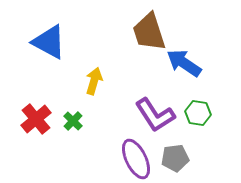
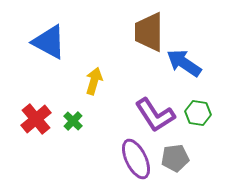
brown trapezoid: rotated 18 degrees clockwise
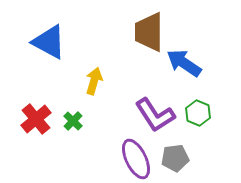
green hexagon: rotated 15 degrees clockwise
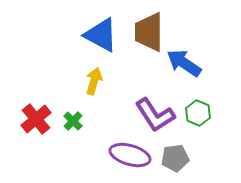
blue triangle: moved 52 px right, 7 px up
purple ellipse: moved 6 px left, 4 px up; rotated 48 degrees counterclockwise
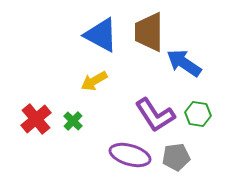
yellow arrow: rotated 136 degrees counterclockwise
green hexagon: moved 1 px down; rotated 15 degrees counterclockwise
gray pentagon: moved 1 px right, 1 px up
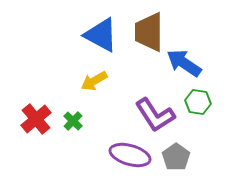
green hexagon: moved 12 px up
gray pentagon: rotated 28 degrees counterclockwise
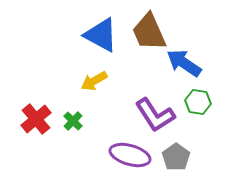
brown trapezoid: rotated 24 degrees counterclockwise
